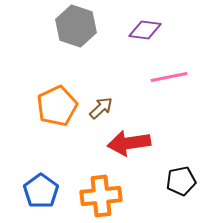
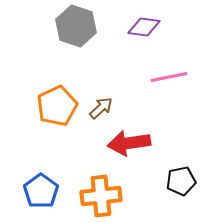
purple diamond: moved 1 px left, 3 px up
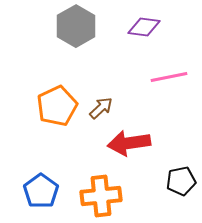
gray hexagon: rotated 12 degrees clockwise
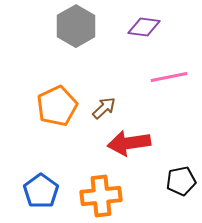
brown arrow: moved 3 px right
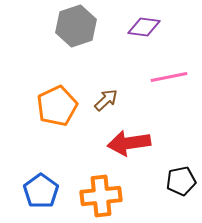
gray hexagon: rotated 12 degrees clockwise
brown arrow: moved 2 px right, 8 px up
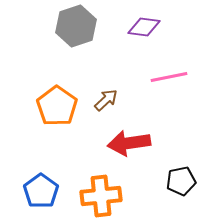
orange pentagon: rotated 12 degrees counterclockwise
